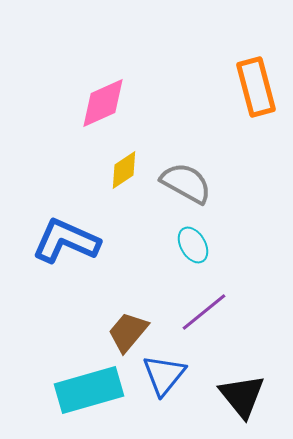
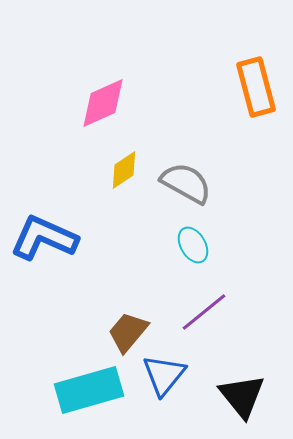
blue L-shape: moved 22 px left, 3 px up
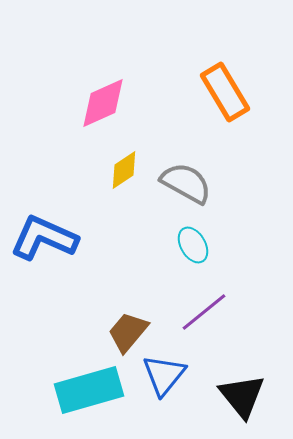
orange rectangle: moved 31 px left, 5 px down; rotated 16 degrees counterclockwise
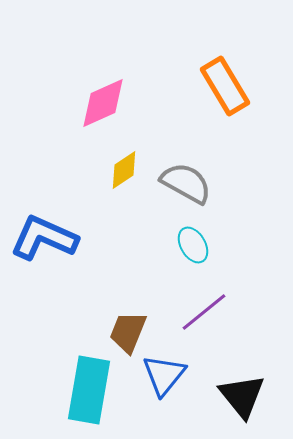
orange rectangle: moved 6 px up
brown trapezoid: rotated 18 degrees counterclockwise
cyan rectangle: rotated 64 degrees counterclockwise
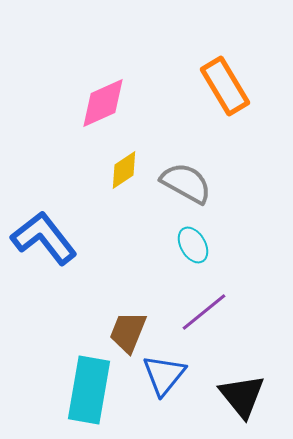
blue L-shape: rotated 28 degrees clockwise
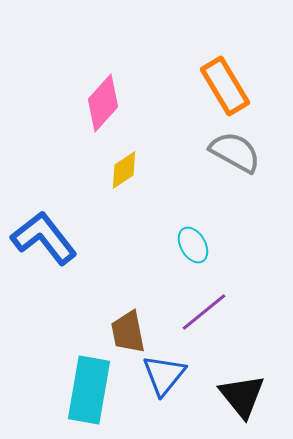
pink diamond: rotated 24 degrees counterclockwise
gray semicircle: moved 49 px right, 31 px up
brown trapezoid: rotated 33 degrees counterclockwise
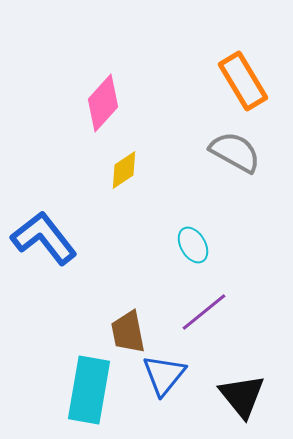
orange rectangle: moved 18 px right, 5 px up
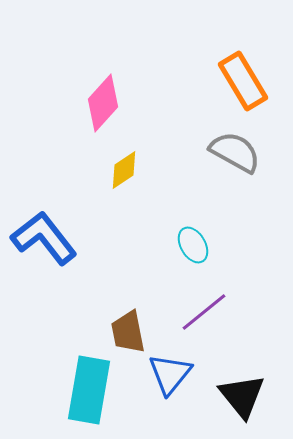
blue triangle: moved 6 px right, 1 px up
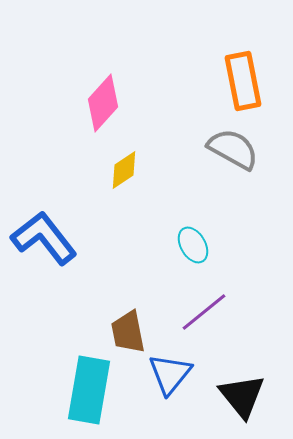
orange rectangle: rotated 20 degrees clockwise
gray semicircle: moved 2 px left, 3 px up
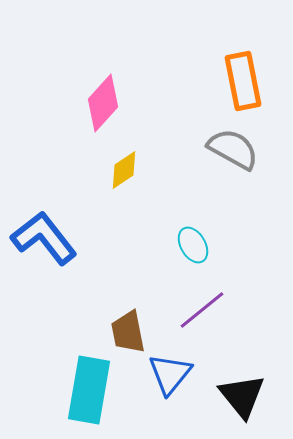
purple line: moved 2 px left, 2 px up
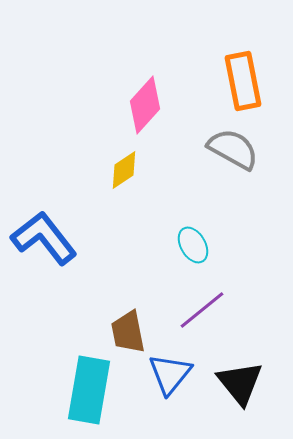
pink diamond: moved 42 px right, 2 px down
black triangle: moved 2 px left, 13 px up
